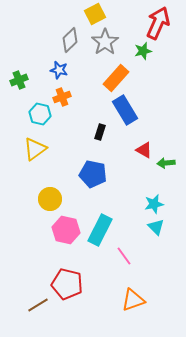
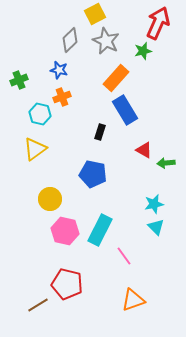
gray star: moved 1 px right, 1 px up; rotated 12 degrees counterclockwise
pink hexagon: moved 1 px left, 1 px down
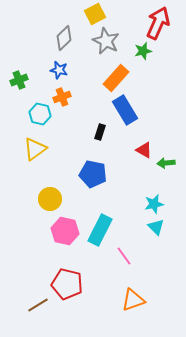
gray diamond: moved 6 px left, 2 px up
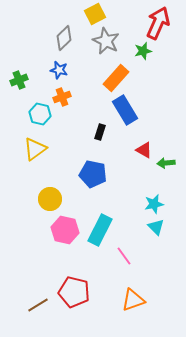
pink hexagon: moved 1 px up
red pentagon: moved 7 px right, 8 px down
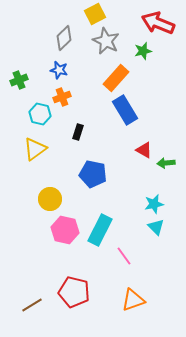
red arrow: rotated 92 degrees counterclockwise
black rectangle: moved 22 px left
brown line: moved 6 px left
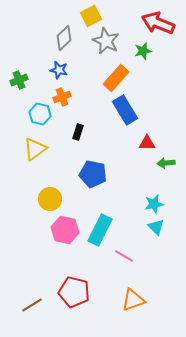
yellow square: moved 4 px left, 2 px down
red triangle: moved 3 px right, 7 px up; rotated 30 degrees counterclockwise
pink line: rotated 24 degrees counterclockwise
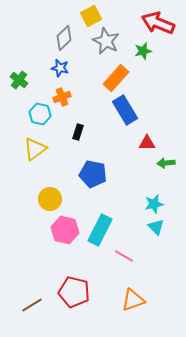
blue star: moved 1 px right, 2 px up
green cross: rotated 30 degrees counterclockwise
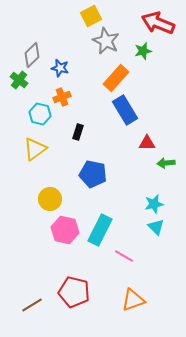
gray diamond: moved 32 px left, 17 px down
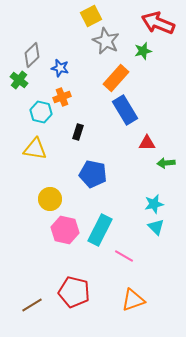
cyan hexagon: moved 1 px right, 2 px up
yellow triangle: rotated 45 degrees clockwise
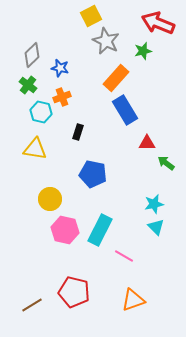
green cross: moved 9 px right, 5 px down
green arrow: rotated 42 degrees clockwise
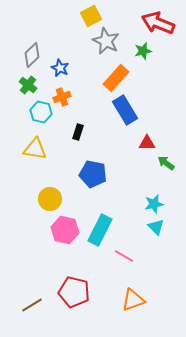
blue star: rotated 12 degrees clockwise
